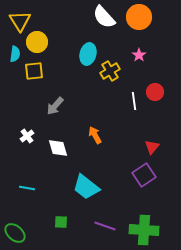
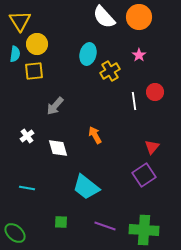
yellow circle: moved 2 px down
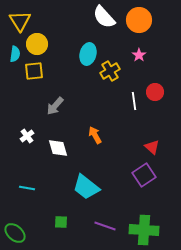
orange circle: moved 3 px down
red triangle: rotated 28 degrees counterclockwise
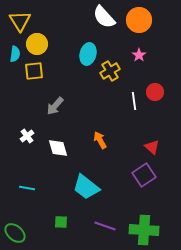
orange arrow: moved 5 px right, 5 px down
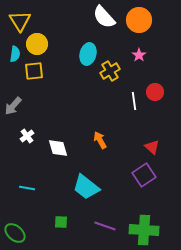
gray arrow: moved 42 px left
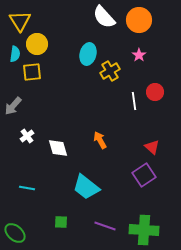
yellow square: moved 2 px left, 1 px down
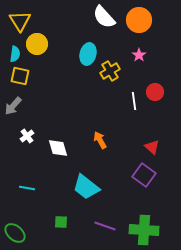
yellow square: moved 12 px left, 4 px down; rotated 18 degrees clockwise
purple square: rotated 20 degrees counterclockwise
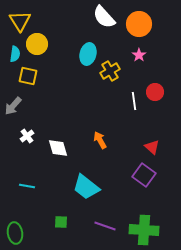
orange circle: moved 4 px down
yellow square: moved 8 px right
cyan line: moved 2 px up
green ellipse: rotated 40 degrees clockwise
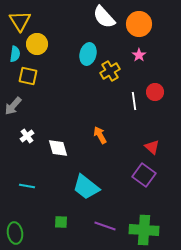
orange arrow: moved 5 px up
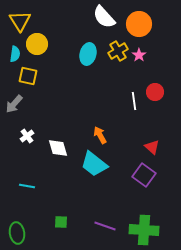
yellow cross: moved 8 px right, 20 px up
gray arrow: moved 1 px right, 2 px up
cyan trapezoid: moved 8 px right, 23 px up
green ellipse: moved 2 px right
